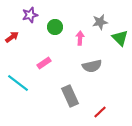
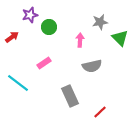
green circle: moved 6 px left
pink arrow: moved 2 px down
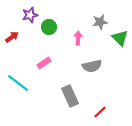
pink arrow: moved 2 px left, 2 px up
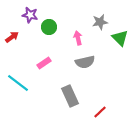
purple star: rotated 28 degrees clockwise
pink arrow: rotated 16 degrees counterclockwise
gray semicircle: moved 7 px left, 4 px up
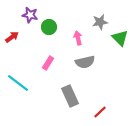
pink rectangle: moved 4 px right; rotated 24 degrees counterclockwise
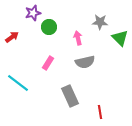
purple star: moved 3 px right, 2 px up; rotated 28 degrees counterclockwise
gray star: rotated 14 degrees clockwise
red line: rotated 56 degrees counterclockwise
